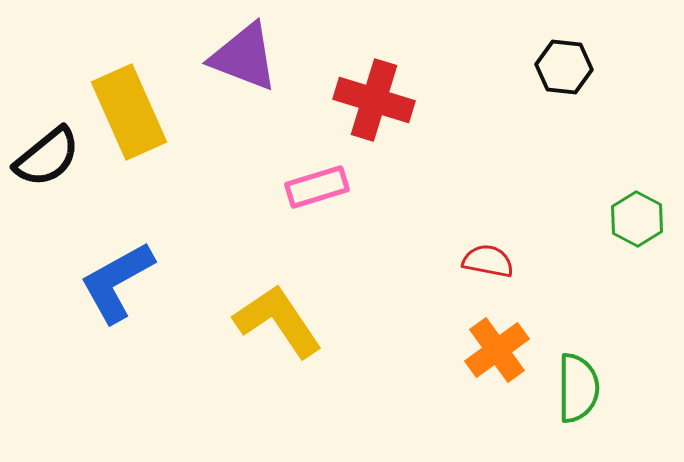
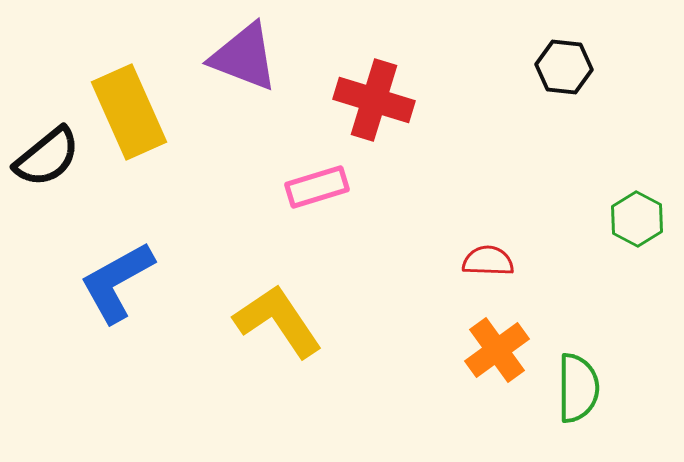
red semicircle: rotated 9 degrees counterclockwise
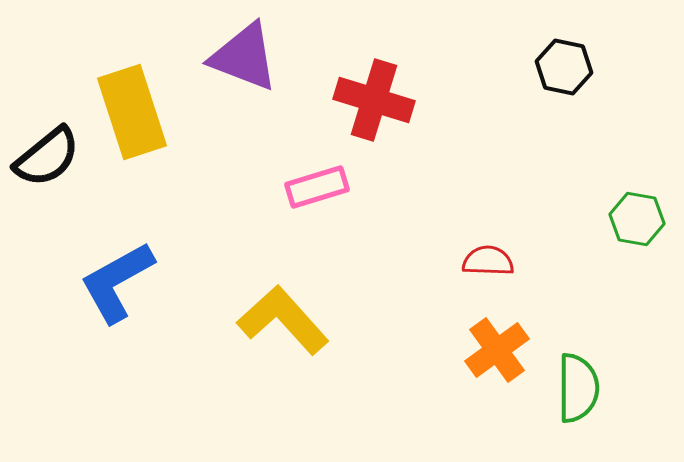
black hexagon: rotated 6 degrees clockwise
yellow rectangle: moved 3 px right; rotated 6 degrees clockwise
green hexagon: rotated 18 degrees counterclockwise
yellow L-shape: moved 5 px right, 1 px up; rotated 8 degrees counterclockwise
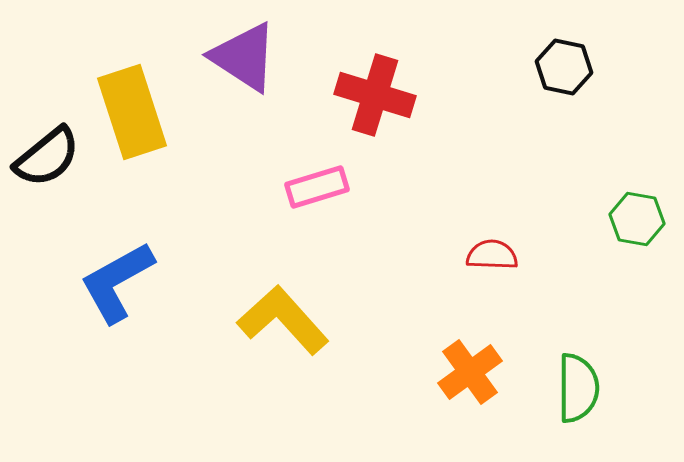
purple triangle: rotated 12 degrees clockwise
red cross: moved 1 px right, 5 px up
red semicircle: moved 4 px right, 6 px up
orange cross: moved 27 px left, 22 px down
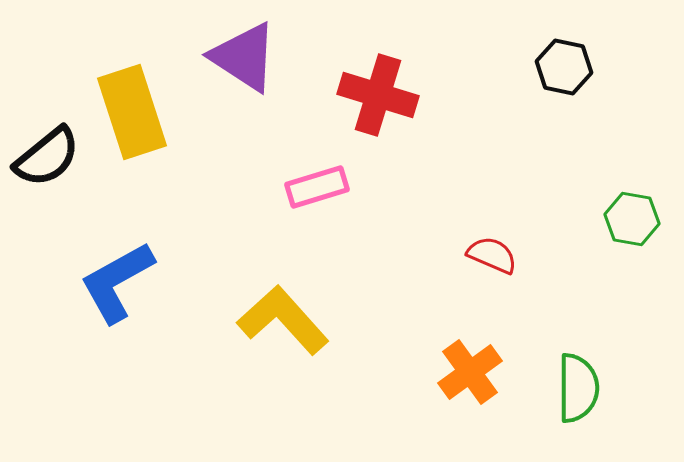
red cross: moved 3 px right
green hexagon: moved 5 px left
red semicircle: rotated 21 degrees clockwise
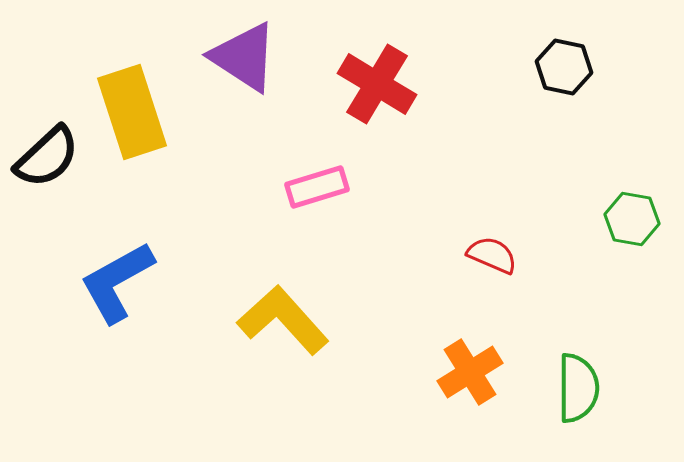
red cross: moved 1 px left, 11 px up; rotated 14 degrees clockwise
black semicircle: rotated 4 degrees counterclockwise
orange cross: rotated 4 degrees clockwise
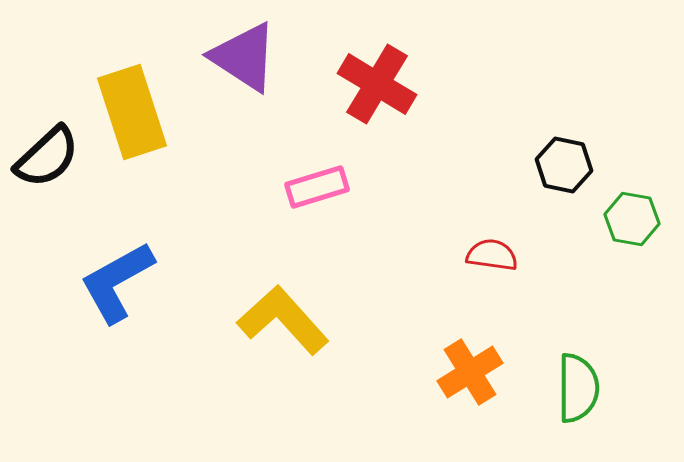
black hexagon: moved 98 px down
red semicircle: rotated 15 degrees counterclockwise
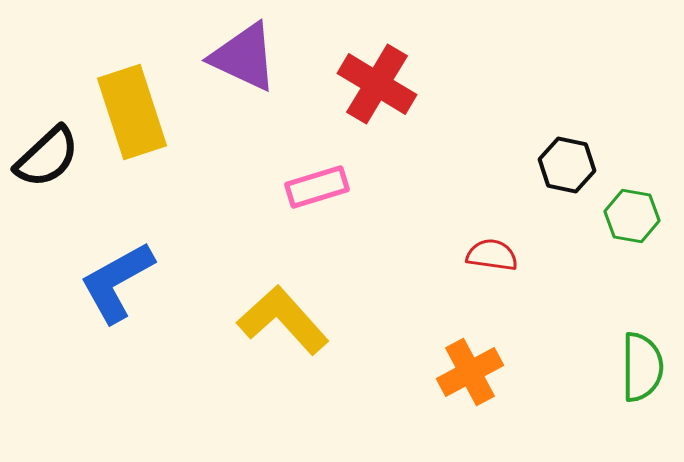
purple triangle: rotated 8 degrees counterclockwise
black hexagon: moved 3 px right
green hexagon: moved 3 px up
orange cross: rotated 4 degrees clockwise
green semicircle: moved 64 px right, 21 px up
